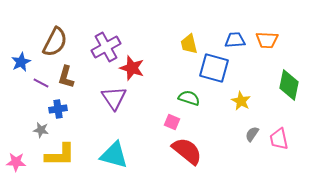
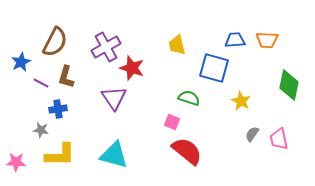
yellow trapezoid: moved 12 px left, 1 px down
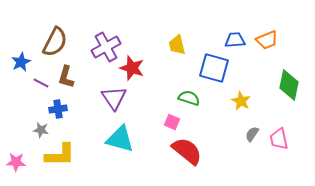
orange trapezoid: rotated 25 degrees counterclockwise
cyan triangle: moved 6 px right, 16 px up
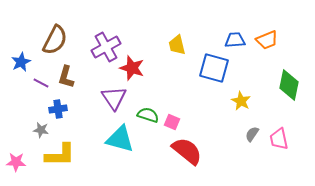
brown semicircle: moved 2 px up
green semicircle: moved 41 px left, 17 px down
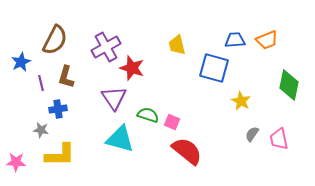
purple line: rotated 49 degrees clockwise
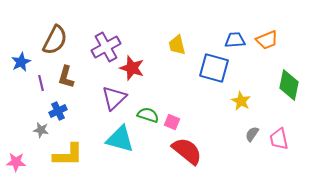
purple triangle: rotated 20 degrees clockwise
blue cross: moved 2 px down; rotated 18 degrees counterclockwise
yellow L-shape: moved 8 px right
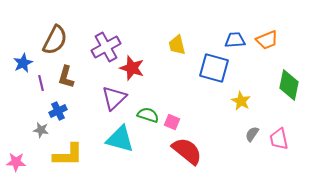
blue star: moved 2 px right, 1 px down
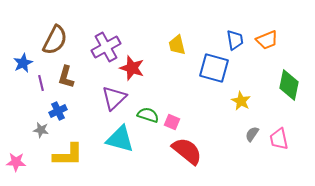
blue trapezoid: rotated 85 degrees clockwise
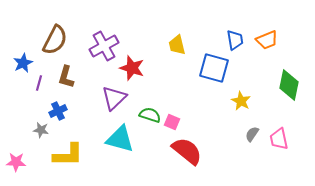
purple cross: moved 2 px left, 1 px up
purple line: moved 2 px left; rotated 28 degrees clockwise
green semicircle: moved 2 px right
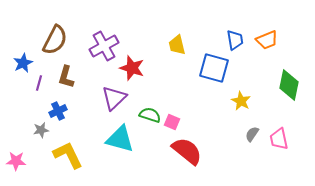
gray star: rotated 21 degrees counterclockwise
yellow L-shape: rotated 116 degrees counterclockwise
pink star: moved 1 px up
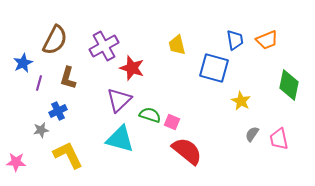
brown L-shape: moved 2 px right, 1 px down
purple triangle: moved 5 px right, 2 px down
pink star: moved 1 px down
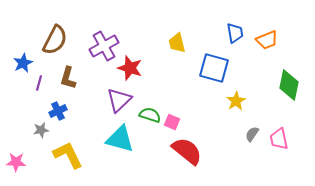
blue trapezoid: moved 7 px up
yellow trapezoid: moved 2 px up
red star: moved 2 px left
yellow star: moved 5 px left; rotated 12 degrees clockwise
